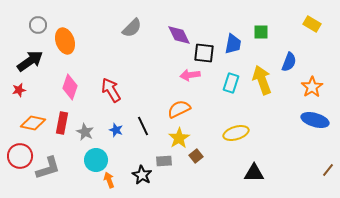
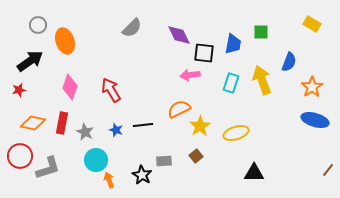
black line: moved 1 px up; rotated 72 degrees counterclockwise
yellow star: moved 21 px right, 12 px up
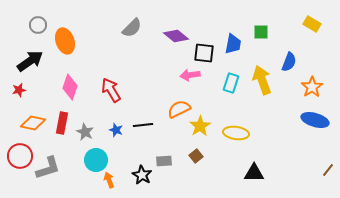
purple diamond: moved 3 px left, 1 px down; rotated 25 degrees counterclockwise
yellow ellipse: rotated 25 degrees clockwise
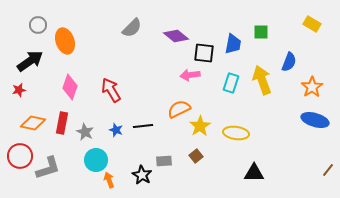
black line: moved 1 px down
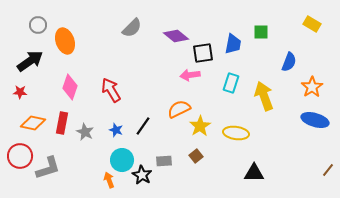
black square: moved 1 px left; rotated 15 degrees counterclockwise
yellow arrow: moved 2 px right, 16 px down
red star: moved 1 px right, 2 px down; rotated 16 degrees clockwise
black line: rotated 48 degrees counterclockwise
cyan circle: moved 26 px right
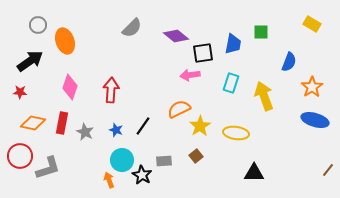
red arrow: rotated 35 degrees clockwise
